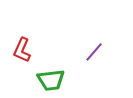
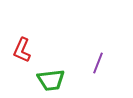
purple line: moved 4 px right, 11 px down; rotated 20 degrees counterclockwise
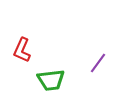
purple line: rotated 15 degrees clockwise
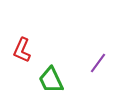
green trapezoid: rotated 72 degrees clockwise
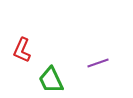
purple line: rotated 35 degrees clockwise
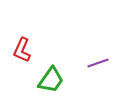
green trapezoid: rotated 120 degrees counterclockwise
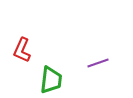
green trapezoid: rotated 28 degrees counterclockwise
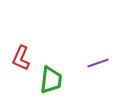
red L-shape: moved 1 px left, 8 px down
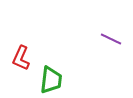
purple line: moved 13 px right, 24 px up; rotated 45 degrees clockwise
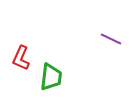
green trapezoid: moved 3 px up
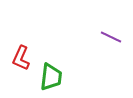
purple line: moved 2 px up
